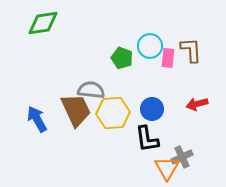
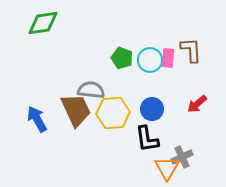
cyan circle: moved 14 px down
red arrow: rotated 25 degrees counterclockwise
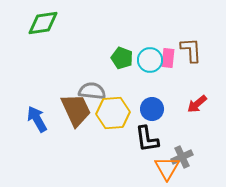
gray semicircle: moved 1 px right, 1 px down
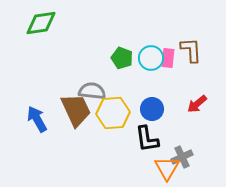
green diamond: moved 2 px left
cyan circle: moved 1 px right, 2 px up
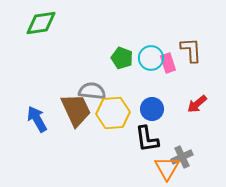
pink rectangle: moved 5 px down; rotated 24 degrees counterclockwise
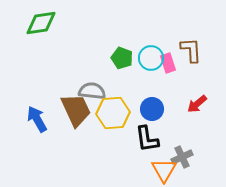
orange triangle: moved 3 px left, 2 px down
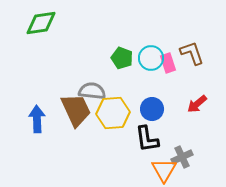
brown L-shape: moved 1 px right, 3 px down; rotated 16 degrees counterclockwise
blue arrow: rotated 28 degrees clockwise
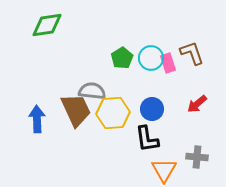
green diamond: moved 6 px right, 2 px down
green pentagon: rotated 20 degrees clockwise
gray cross: moved 15 px right; rotated 30 degrees clockwise
